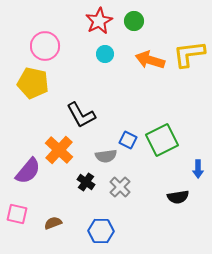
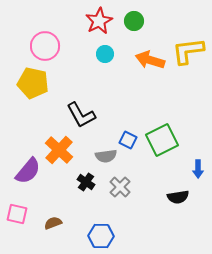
yellow L-shape: moved 1 px left, 3 px up
blue hexagon: moved 5 px down
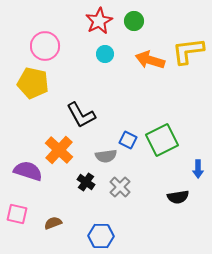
purple semicircle: rotated 112 degrees counterclockwise
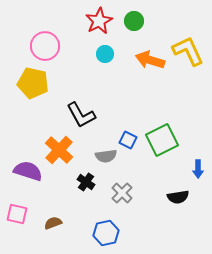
yellow L-shape: rotated 72 degrees clockwise
gray cross: moved 2 px right, 6 px down
blue hexagon: moved 5 px right, 3 px up; rotated 15 degrees counterclockwise
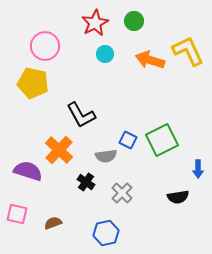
red star: moved 4 px left, 2 px down
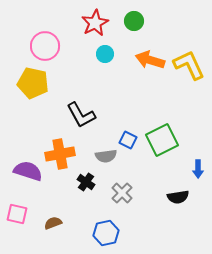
yellow L-shape: moved 1 px right, 14 px down
orange cross: moved 1 px right, 4 px down; rotated 36 degrees clockwise
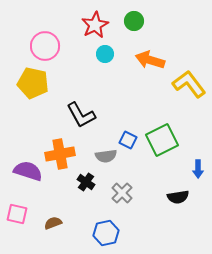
red star: moved 2 px down
yellow L-shape: moved 19 px down; rotated 12 degrees counterclockwise
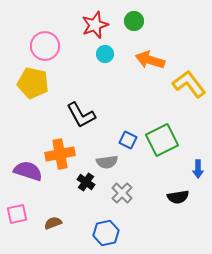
red star: rotated 8 degrees clockwise
gray semicircle: moved 1 px right, 6 px down
pink square: rotated 25 degrees counterclockwise
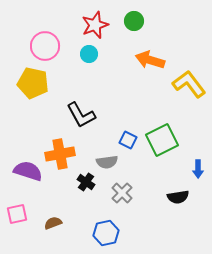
cyan circle: moved 16 px left
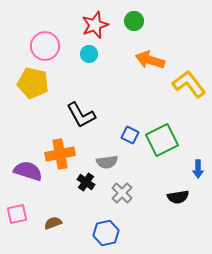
blue square: moved 2 px right, 5 px up
